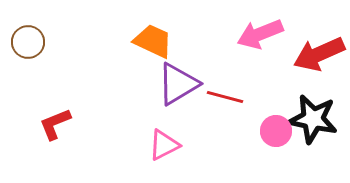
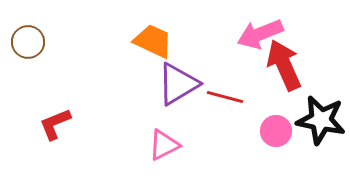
red arrow: moved 35 px left, 11 px down; rotated 90 degrees clockwise
black star: moved 8 px right, 1 px down
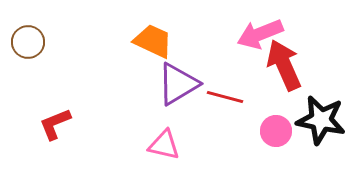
pink triangle: rotated 40 degrees clockwise
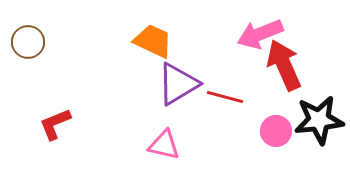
black star: moved 2 px left; rotated 18 degrees counterclockwise
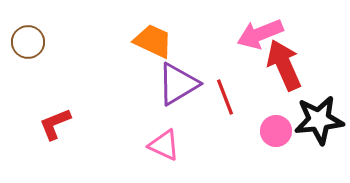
red line: rotated 54 degrees clockwise
pink triangle: rotated 12 degrees clockwise
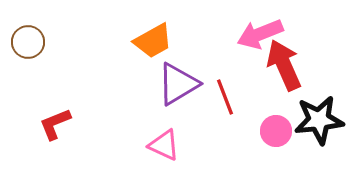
orange trapezoid: rotated 126 degrees clockwise
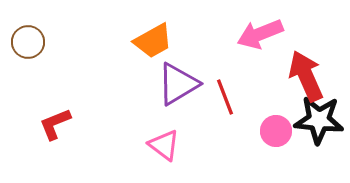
red arrow: moved 22 px right, 11 px down
black star: rotated 12 degrees clockwise
pink triangle: rotated 12 degrees clockwise
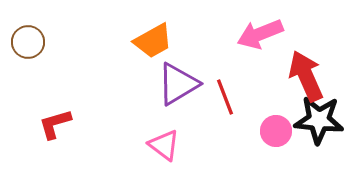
red L-shape: rotated 6 degrees clockwise
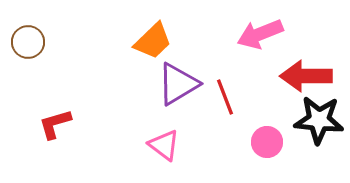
orange trapezoid: rotated 15 degrees counterclockwise
red arrow: rotated 66 degrees counterclockwise
pink circle: moved 9 px left, 11 px down
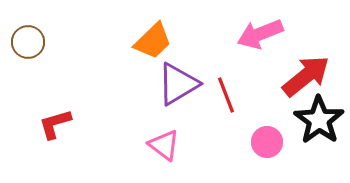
red arrow: rotated 141 degrees clockwise
red line: moved 1 px right, 2 px up
black star: rotated 30 degrees clockwise
